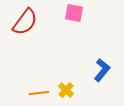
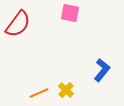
pink square: moved 4 px left
red semicircle: moved 7 px left, 2 px down
orange line: rotated 18 degrees counterclockwise
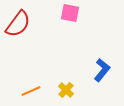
orange line: moved 8 px left, 2 px up
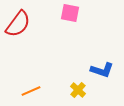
blue L-shape: rotated 70 degrees clockwise
yellow cross: moved 12 px right
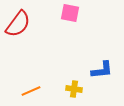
blue L-shape: rotated 25 degrees counterclockwise
yellow cross: moved 4 px left, 1 px up; rotated 35 degrees counterclockwise
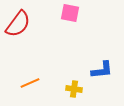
orange line: moved 1 px left, 8 px up
